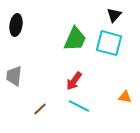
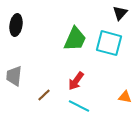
black triangle: moved 6 px right, 2 px up
red arrow: moved 2 px right
brown line: moved 4 px right, 14 px up
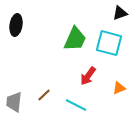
black triangle: rotated 28 degrees clockwise
gray trapezoid: moved 26 px down
red arrow: moved 12 px right, 5 px up
orange triangle: moved 6 px left, 9 px up; rotated 32 degrees counterclockwise
cyan line: moved 3 px left, 1 px up
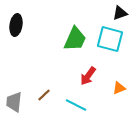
cyan square: moved 1 px right, 4 px up
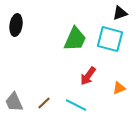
brown line: moved 8 px down
gray trapezoid: rotated 30 degrees counterclockwise
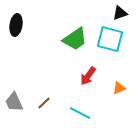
green trapezoid: rotated 32 degrees clockwise
cyan line: moved 4 px right, 8 px down
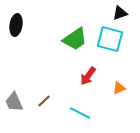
brown line: moved 2 px up
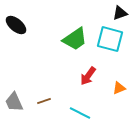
black ellipse: rotated 60 degrees counterclockwise
brown line: rotated 24 degrees clockwise
